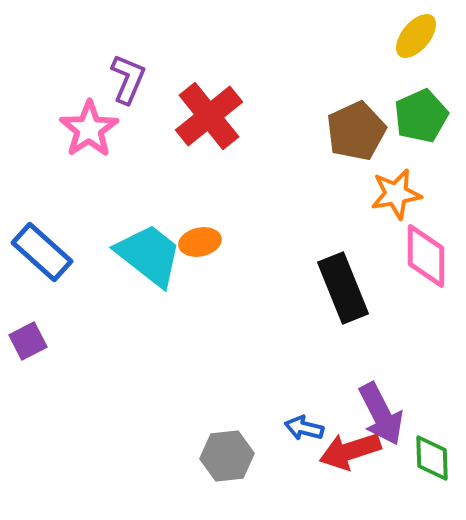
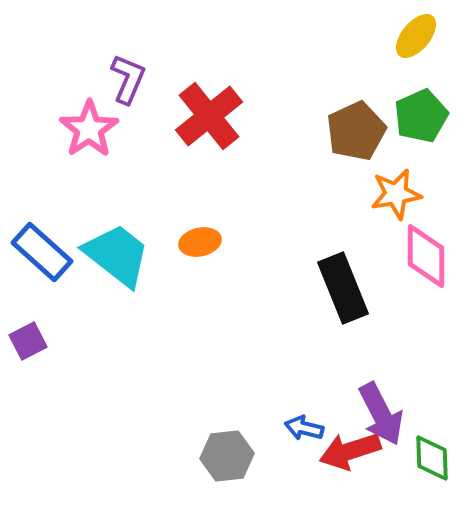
cyan trapezoid: moved 32 px left
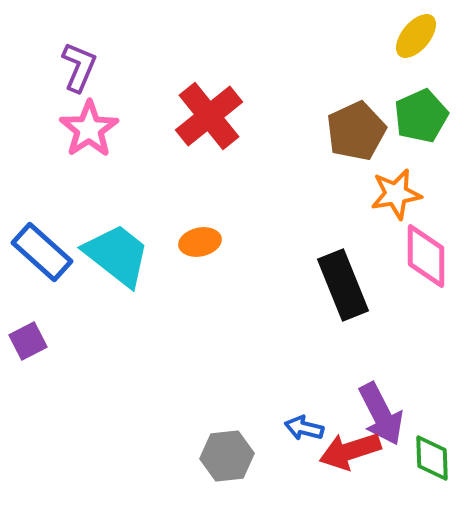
purple L-shape: moved 49 px left, 12 px up
black rectangle: moved 3 px up
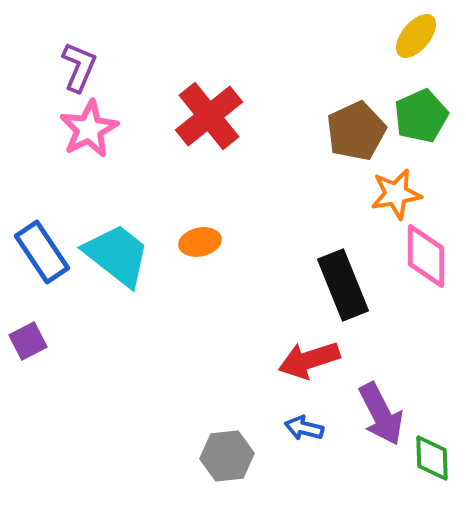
pink star: rotated 6 degrees clockwise
blue rectangle: rotated 14 degrees clockwise
red arrow: moved 41 px left, 91 px up
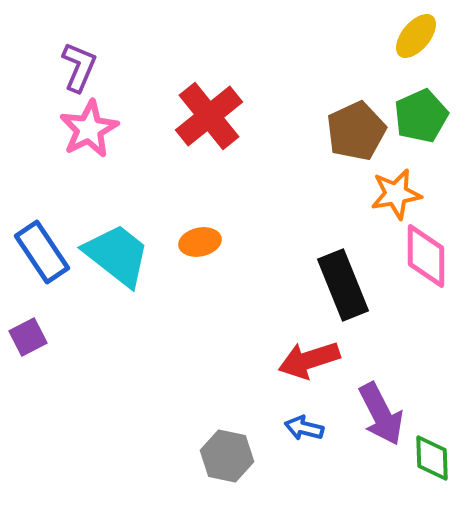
purple square: moved 4 px up
gray hexagon: rotated 18 degrees clockwise
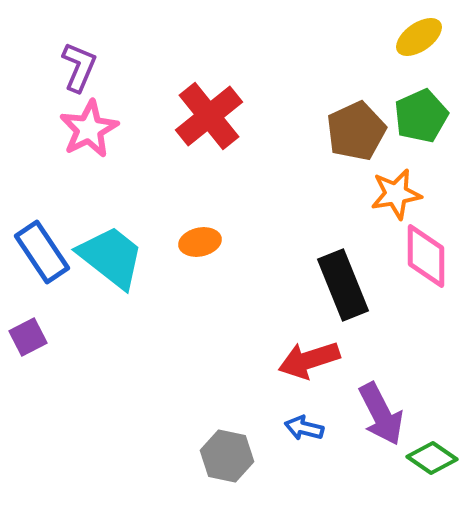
yellow ellipse: moved 3 px right, 1 px down; rotated 15 degrees clockwise
cyan trapezoid: moved 6 px left, 2 px down
green diamond: rotated 54 degrees counterclockwise
